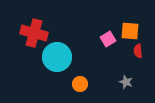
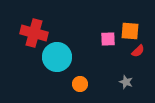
pink square: rotated 28 degrees clockwise
red semicircle: rotated 128 degrees counterclockwise
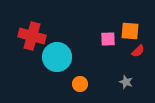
red cross: moved 2 px left, 3 px down
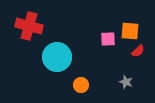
red cross: moved 3 px left, 10 px up
orange circle: moved 1 px right, 1 px down
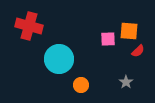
orange square: moved 1 px left
cyan circle: moved 2 px right, 2 px down
gray star: rotated 16 degrees clockwise
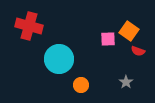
orange square: rotated 30 degrees clockwise
red semicircle: rotated 64 degrees clockwise
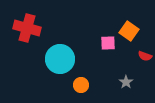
red cross: moved 2 px left, 2 px down
pink square: moved 4 px down
red semicircle: moved 7 px right, 5 px down
cyan circle: moved 1 px right
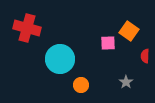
red semicircle: rotated 72 degrees clockwise
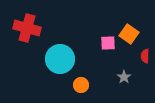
orange square: moved 3 px down
gray star: moved 2 px left, 5 px up
